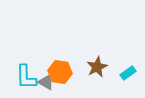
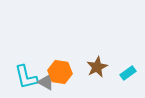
cyan L-shape: rotated 12 degrees counterclockwise
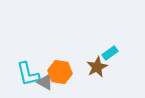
cyan rectangle: moved 18 px left, 20 px up
cyan L-shape: moved 2 px right, 3 px up
gray triangle: moved 1 px left
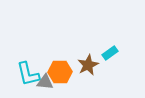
brown star: moved 9 px left, 2 px up
orange hexagon: rotated 10 degrees counterclockwise
gray triangle: rotated 24 degrees counterclockwise
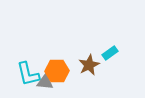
brown star: moved 1 px right
orange hexagon: moved 3 px left, 1 px up
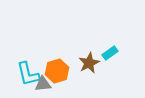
brown star: moved 2 px up
orange hexagon: rotated 15 degrees counterclockwise
gray triangle: moved 2 px left, 2 px down; rotated 12 degrees counterclockwise
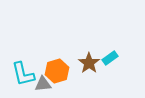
cyan rectangle: moved 5 px down
brown star: rotated 10 degrees counterclockwise
cyan L-shape: moved 5 px left
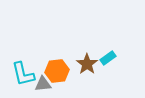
cyan rectangle: moved 2 px left
brown star: moved 2 px left, 1 px down
orange hexagon: rotated 10 degrees clockwise
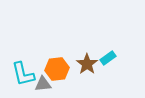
orange hexagon: moved 2 px up
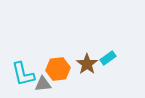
orange hexagon: moved 1 px right
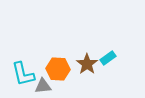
orange hexagon: rotated 10 degrees clockwise
gray triangle: moved 2 px down
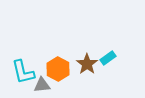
orange hexagon: rotated 25 degrees clockwise
cyan L-shape: moved 2 px up
gray triangle: moved 1 px left, 1 px up
